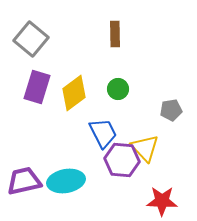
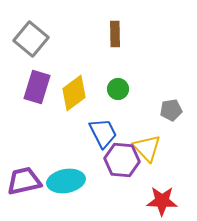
yellow triangle: moved 2 px right
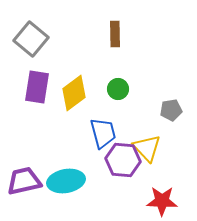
purple rectangle: rotated 8 degrees counterclockwise
blue trapezoid: rotated 12 degrees clockwise
purple hexagon: moved 1 px right
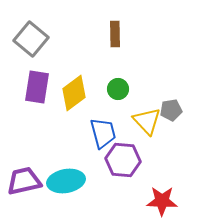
yellow triangle: moved 27 px up
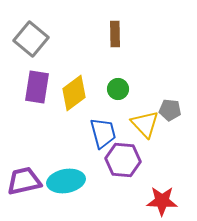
gray pentagon: moved 1 px left; rotated 15 degrees clockwise
yellow triangle: moved 2 px left, 3 px down
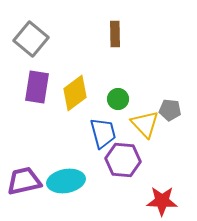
green circle: moved 10 px down
yellow diamond: moved 1 px right
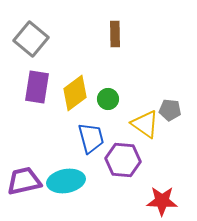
green circle: moved 10 px left
yellow triangle: rotated 12 degrees counterclockwise
blue trapezoid: moved 12 px left, 5 px down
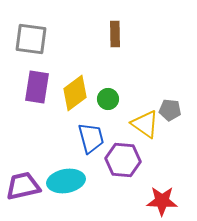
gray square: rotated 32 degrees counterclockwise
purple trapezoid: moved 1 px left, 5 px down
